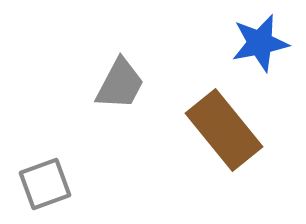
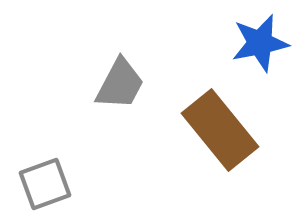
brown rectangle: moved 4 px left
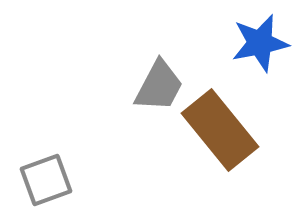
gray trapezoid: moved 39 px right, 2 px down
gray square: moved 1 px right, 4 px up
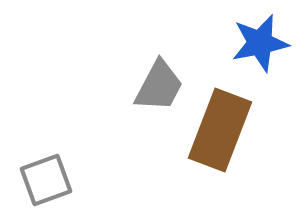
brown rectangle: rotated 60 degrees clockwise
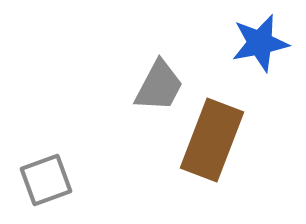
brown rectangle: moved 8 px left, 10 px down
